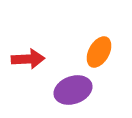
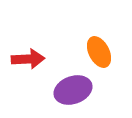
orange ellipse: rotated 56 degrees counterclockwise
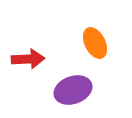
orange ellipse: moved 4 px left, 9 px up
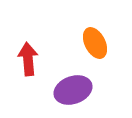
red arrow: rotated 92 degrees counterclockwise
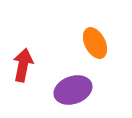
red arrow: moved 5 px left, 6 px down; rotated 16 degrees clockwise
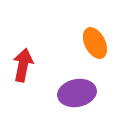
purple ellipse: moved 4 px right, 3 px down; rotated 9 degrees clockwise
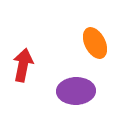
purple ellipse: moved 1 px left, 2 px up; rotated 9 degrees clockwise
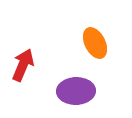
red arrow: rotated 12 degrees clockwise
